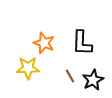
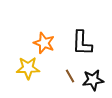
black star: rotated 20 degrees clockwise
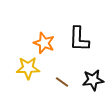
black L-shape: moved 3 px left, 4 px up
brown line: moved 8 px left, 6 px down; rotated 24 degrees counterclockwise
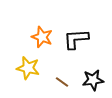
black L-shape: moved 3 px left; rotated 84 degrees clockwise
orange star: moved 2 px left, 6 px up
yellow star: rotated 15 degrees clockwise
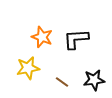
yellow star: rotated 25 degrees counterclockwise
black star: moved 1 px right
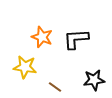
yellow star: moved 3 px left, 1 px up; rotated 20 degrees clockwise
brown line: moved 7 px left, 5 px down
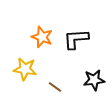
yellow star: moved 2 px down
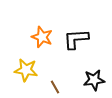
yellow star: moved 1 px right, 1 px down
brown line: rotated 24 degrees clockwise
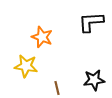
black L-shape: moved 15 px right, 17 px up
yellow star: moved 4 px up
brown line: moved 2 px right, 1 px down; rotated 16 degrees clockwise
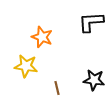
black star: rotated 15 degrees clockwise
